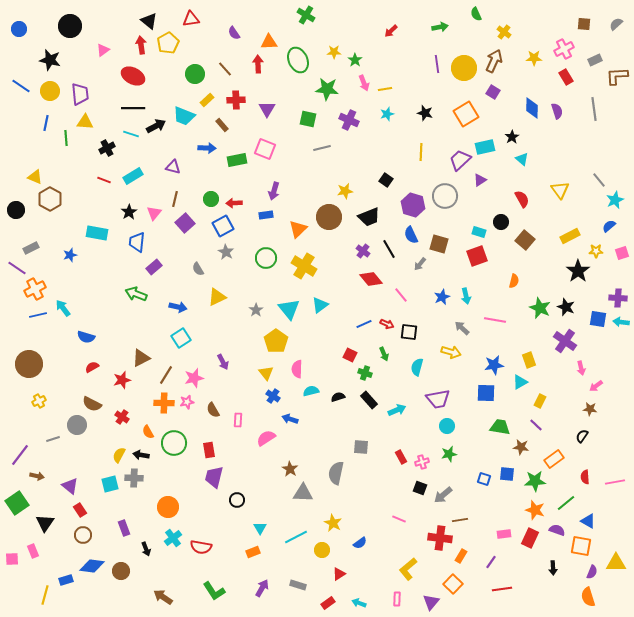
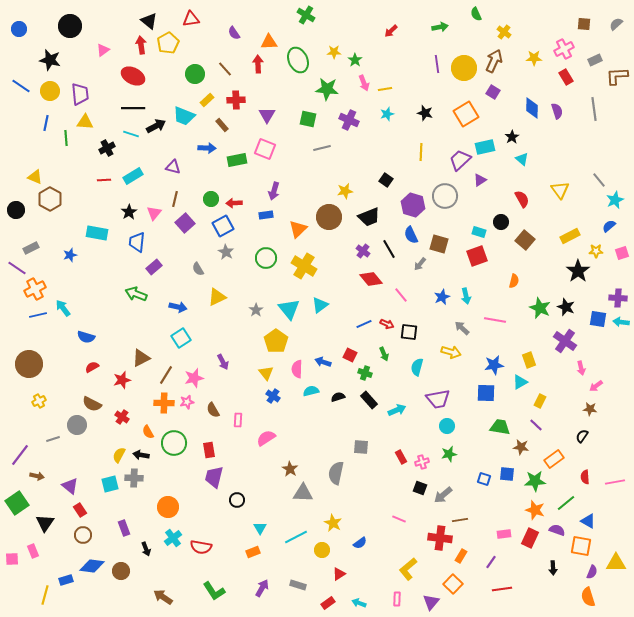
purple triangle at (267, 109): moved 6 px down
red line at (104, 180): rotated 24 degrees counterclockwise
blue arrow at (290, 419): moved 33 px right, 57 px up
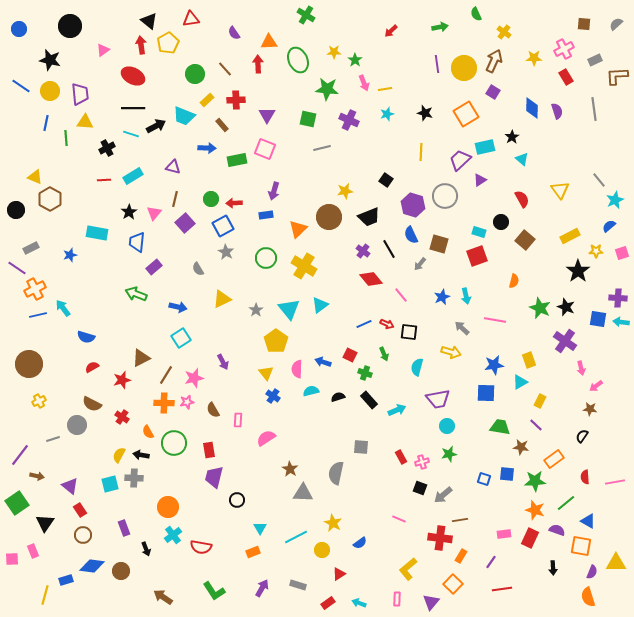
yellow triangle at (217, 297): moved 5 px right, 2 px down
cyan cross at (173, 538): moved 3 px up
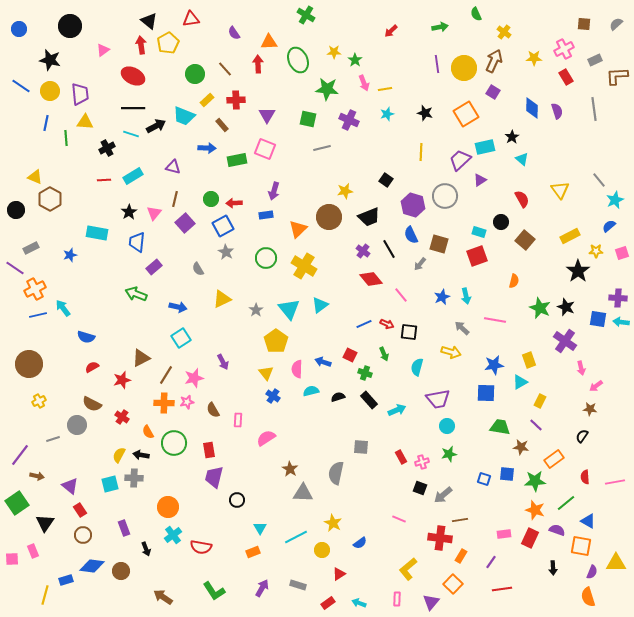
purple line at (17, 268): moved 2 px left
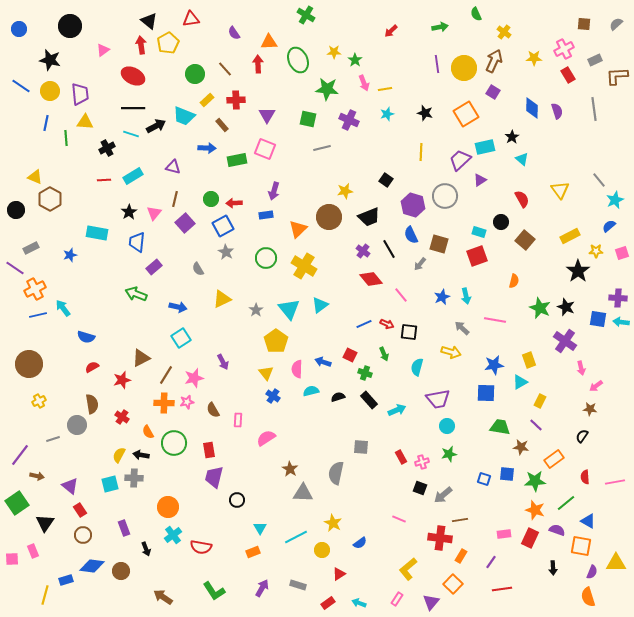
red rectangle at (566, 77): moved 2 px right, 2 px up
brown semicircle at (92, 404): rotated 126 degrees counterclockwise
pink rectangle at (397, 599): rotated 32 degrees clockwise
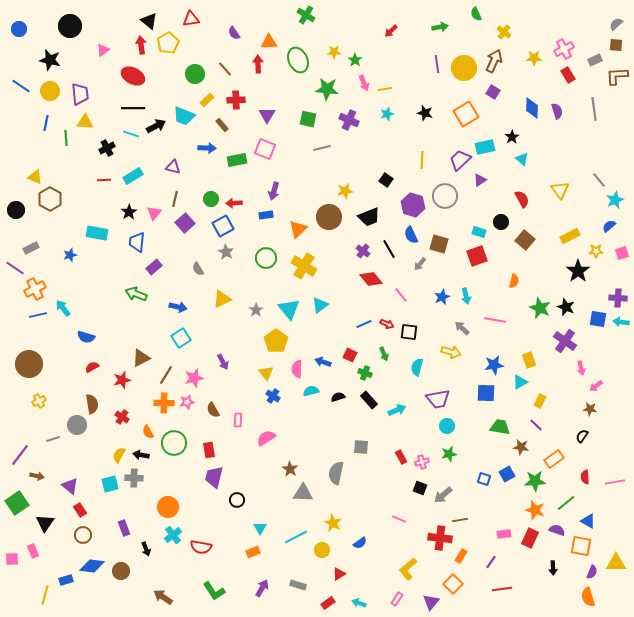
brown square at (584, 24): moved 32 px right, 21 px down
yellow line at (421, 152): moved 1 px right, 8 px down
blue square at (507, 474): rotated 35 degrees counterclockwise
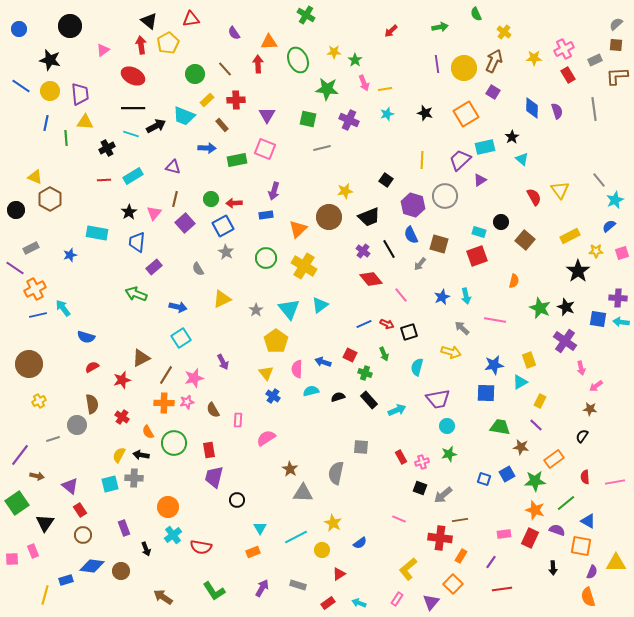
red semicircle at (522, 199): moved 12 px right, 2 px up
black square at (409, 332): rotated 24 degrees counterclockwise
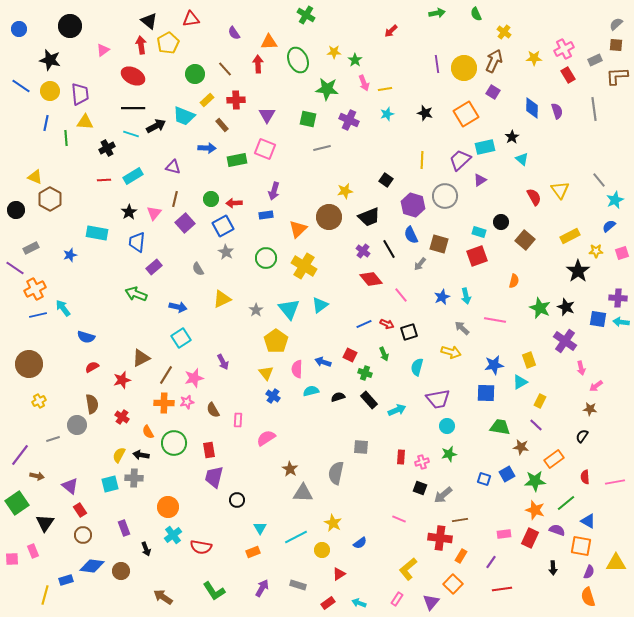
green arrow at (440, 27): moved 3 px left, 14 px up
red rectangle at (401, 457): rotated 32 degrees clockwise
purple semicircle at (592, 572): moved 3 px left
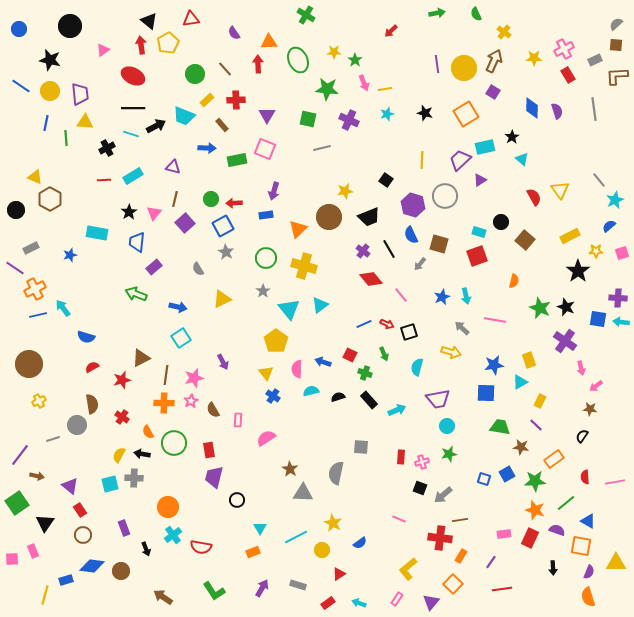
yellow cross at (304, 266): rotated 15 degrees counterclockwise
gray star at (256, 310): moved 7 px right, 19 px up
brown line at (166, 375): rotated 24 degrees counterclockwise
pink star at (187, 402): moved 4 px right, 1 px up; rotated 16 degrees counterclockwise
black arrow at (141, 455): moved 1 px right, 1 px up
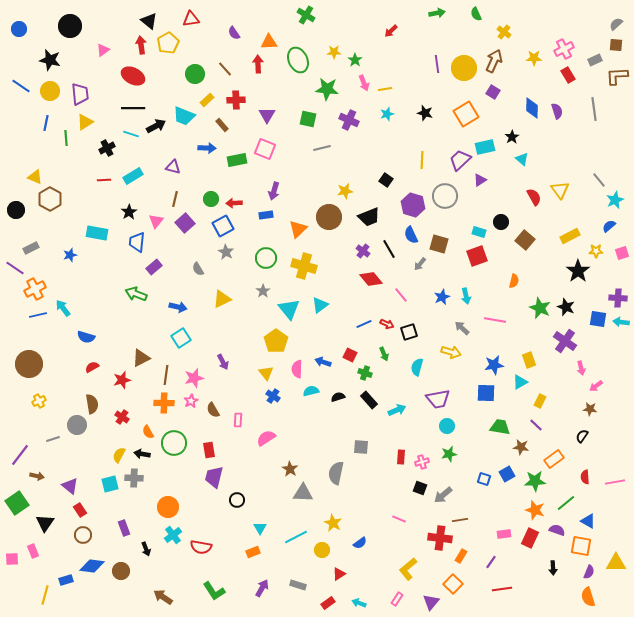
yellow triangle at (85, 122): rotated 36 degrees counterclockwise
pink triangle at (154, 213): moved 2 px right, 8 px down
